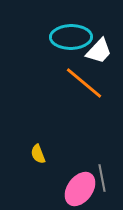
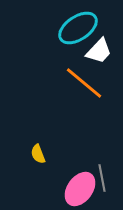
cyan ellipse: moved 7 px right, 9 px up; rotated 33 degrees counterclockwise
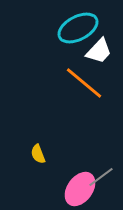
cyan ellipse: rotated 6 degrees clockwise
gray line: moved 1 px left, 1 px up; rotated 64 degrees clockwise
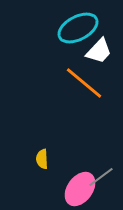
yellow semicircle: moved 4 px right, 5 px down; rotated 18 degrees clockwise
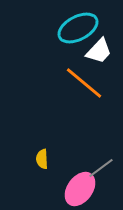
gray line: moved 9 px up
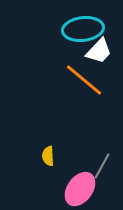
cyan ellipse: moved 5 px right, 1 px down; rotated 21 degrees clockwise
orange line: moved 3 px up
yellow semicircle: moved 6 px right, 3 px up
gray line: moved 1 px right, 2 px up; rotated 24 degrees counterclockwise
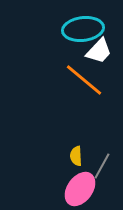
yellow semicircle: moved 28 px right
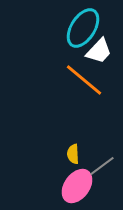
cyan ellipse: moved 1 px up; rotated 51 degrees counterclockwise
yellow semicircle: moved 3 px left, 2 px up
gray line: rotated 24 degrees clockwise
pink ellipse: moved 3 px left, 3 px up
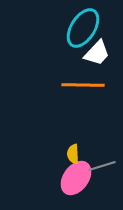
white trapezoid: moved 2 px left, 2 px down
orange line: moved 1 px left, 5 px down; rotated 39 degrees counterclockwise
gray line: rotated 20 degrees clockwise
pink ellipse: moved 1 px left, 8 px up
